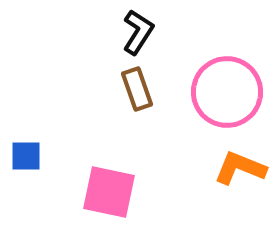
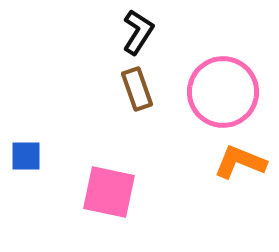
pink circle: moved 4 px left
orange L-shape: moved 6 px up
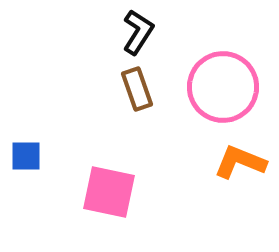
pink circle: moved 5 px up
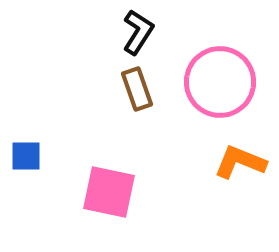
pink circle: moved 3 px left, 5 px up
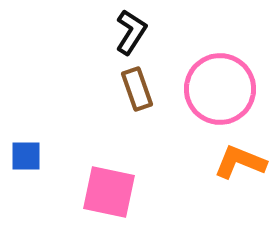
black L-shape: moved 7 px left
pink circle: moved 7 px down
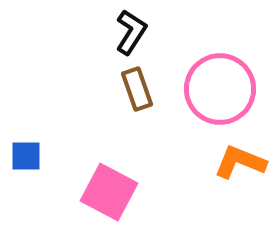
pink square: rotated 16 degrees clockwise
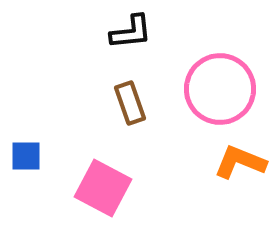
black L-shape: rotated 51 degrees clockwise
brown rectangle: moved 7 px left, 14 px down
pink square: moved 6 px left, 4 px up
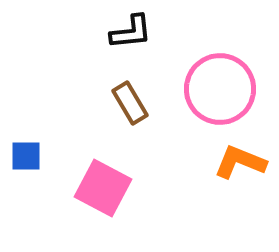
brown rectangle: rotated 12 degrees counterclockwise
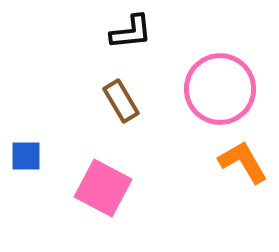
brown rectangle: moved 9 px left, 2 px up
orange L-shape: moved 3 px right; rotated 38 degrees clockwise
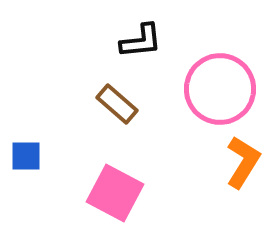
black L-shape: moved 10 px right, 9 px down
brown rectangle: moved 4 px left, 3 px down; rotated 18 degrees counterclockwise
orange L-shape: rotated 62 degrees clockwise
pink square: moved 12 px right, 5 px down
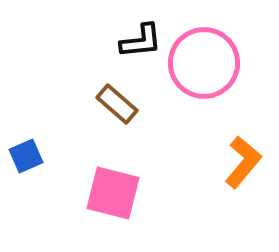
pink circle: moved 16 px left, 26 px up
blue square: rotated 24 degrees counterclockwise
orange L-shape: rotated 8 degrees clockwise
pink square: moved 2 px left; rotated 14 degrees counterclockwise
